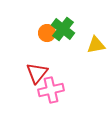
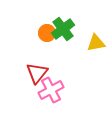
green cross: rotated 15 degrees clockwise
yellow triangle: moved 2 px up
pink cross: rotated 15 degrees counterclockwise
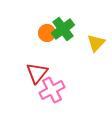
yellow triangle: rotated 36 degrees counterclockwise
pink cross: moved 1 px right
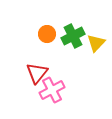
green cross: moved 10 px right, 7 px down; rotated 10 degrees clockwise
orange circle: moved 1 px down
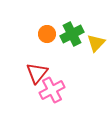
green cross: moved 1 px left, 2 px up
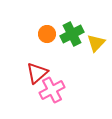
red triangle: rotated 10 degrees clockwise
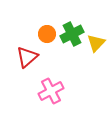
red triangle: moved 10 px left, 16 px up
pink cross: moved 1 px left, 1 px down
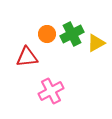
yellow triangle: rotated 18 degrees clockwise
red triangle: rotated 35 degrees clockwise
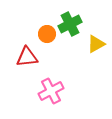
green cross: moved 2 px left, 10 px up
yellow triangle: moved 1 px down
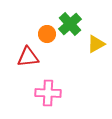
green cross: rotated 15 degrees counterclockwise
red triangle: moved 1 px right
pink cross: moved 3 px left, 2 px down; rotated 30 degrees clockwise
